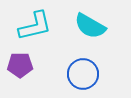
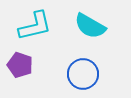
purple pentagon: rotated 20 degrees clockwise
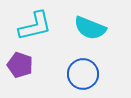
cyan semicircle: moved 2 px down; rotated 8 degrees counterclockwise
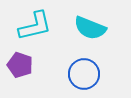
blue circle: moved 1 px right
